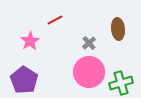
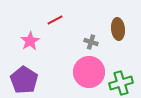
gray cross: moved 2 px right, 1 px up; rotated 32 degrees counterclockwise
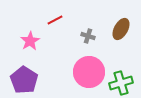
brown ellipse: moved 3 px right; rotated 35 degrees clockwise
gray cross: moved 3 px left, 6 px up
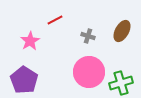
brown ellipse: moved 1 px right, 2 px down
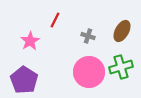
red line: rotated 35 degrees counterclockwise
green cross: moved 16 px up
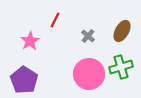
gray cross: rotated 24 degrees clockwise
pink circle: moved 2 px down
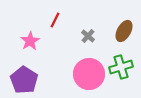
brown ellipse: moved 2 px right
